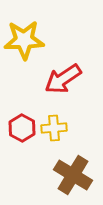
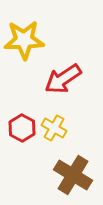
yellow cross: rotated 35 degrees clockwise
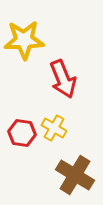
red arrow: rotated 78 degrees counterclockwise
red hexagon: moved 5 px down; rotated 20 degrees counterclockwise
brown cross: moved 2 px right
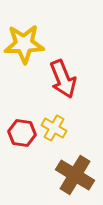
yellow star: moved 4 px down
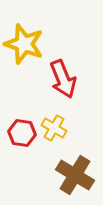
yellow star: rotated 21 degrees clockwise
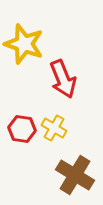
red hexagon: moved 4 px up
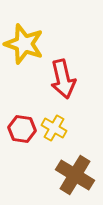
red arrow: rotated 9 degrees clockwise
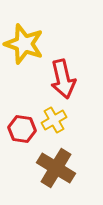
yellow cross: moved 8 px up; rotated 30 degrees clockwise
brown cross: moved 19 px left, 7 px up
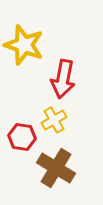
yellow star: moved 1 px down
red arrow: rotated 24 degrees clockwise
red hexagon: moved 8 px down
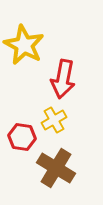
yellow star: rotated 9 degrees clockwise
